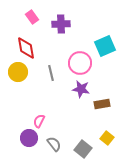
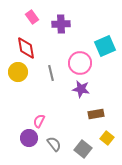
brown rectangle: moved 6 px left, 10 px down
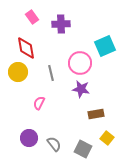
pink semicircle: moved 18 px up
gray square: rotated 12 degrees counterclockwise
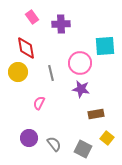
cyan square: rotated 20 degrees clockwise
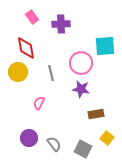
pink circle: moved 1 px right
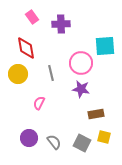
yellow circle: moved 2 px down
yellow square: moved 3 px left, 1 px up; rotated 24 degrees counterclockwise
gray semicircle: moved 2 px up
gray square: moved 1 px left, 6 px up
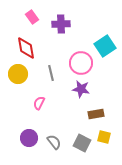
cyan square: rotated 30 degrees counterclockwise
